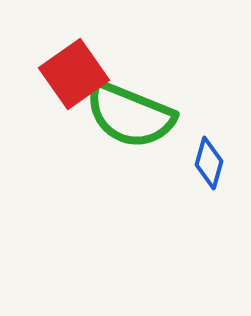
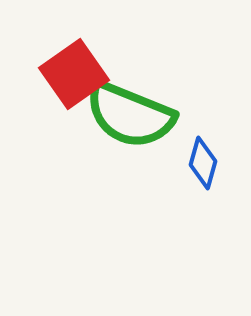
blue diamond: moved 6 px left
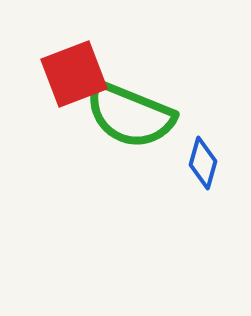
red square: rotated 14 degrees clockwise
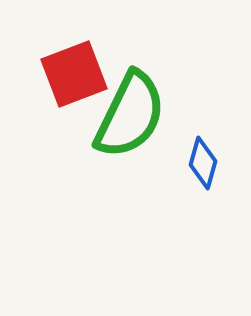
green semicircle: rotated 86 degrees counterclockwise
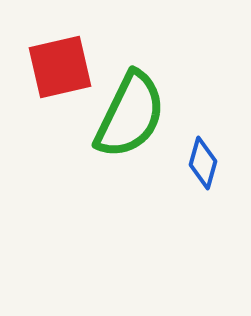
red square: moved 14 px left, 7 px up; rotated 8 degrees clockwise
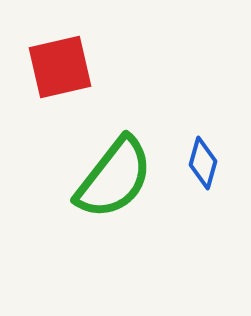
green semicircle: moved 16 px left, 63 px down; rotated 12 degrees clockwise
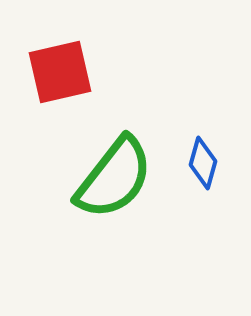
red square: moved 5 px down
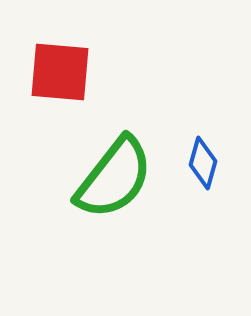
red square: rotated 18 degrees clockwise
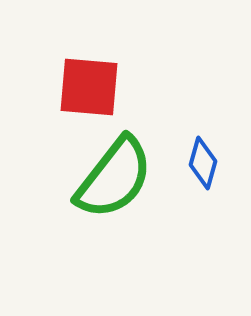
red square: moved 29 px right, 15 px down
